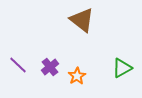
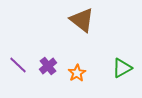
purple cross: moved 2 px left, 1 px up
orange star: moved 3 px up
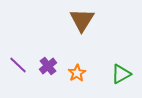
brown triangle: rotated 24 degrees clockwise
green triangle: moved 1 px left, 6 px down
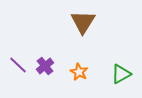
brown triangle: moved 1 px right, 2 px down
purple cross: moved 3 px left
orange star: moved 2 px right, 1 px up; rotated 12 degrees counterclockwise
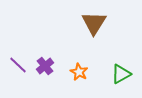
brown triangle: moved 11 px right, 1 px down
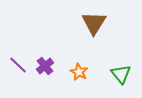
green triangle: rotated 40 degrees counterclockwise
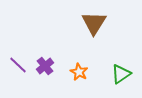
green triangle: rotated 35 degrees clockwise
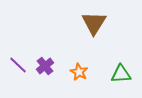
green triangle: rotated 30 degrees clockwise
